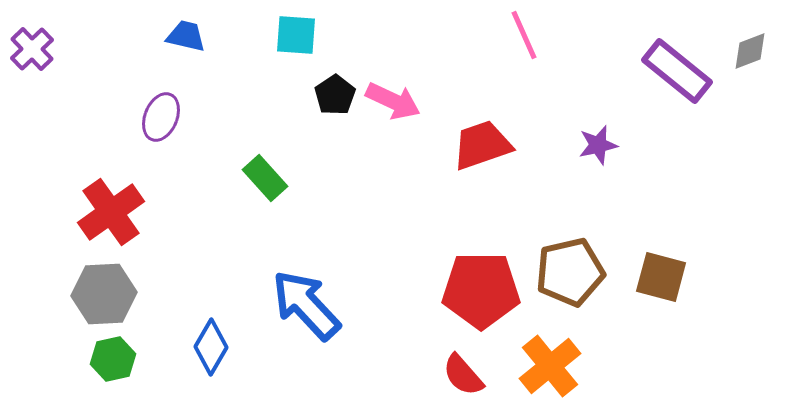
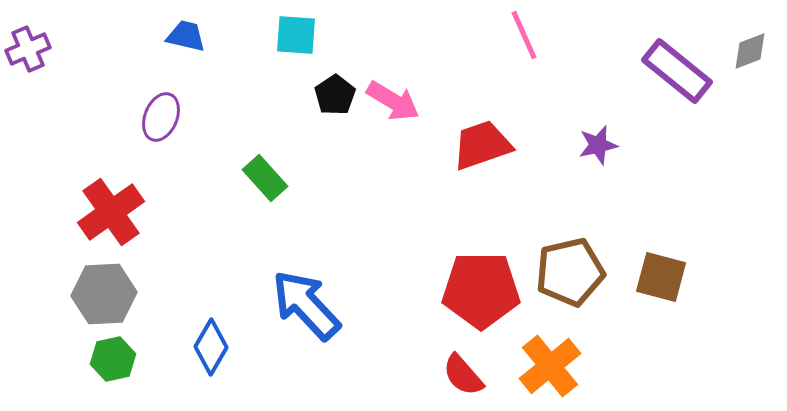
purple cross: moved 4 px left; rotated 21 degrees clockwise
pink arrow: rotated 6 degrees clockwise
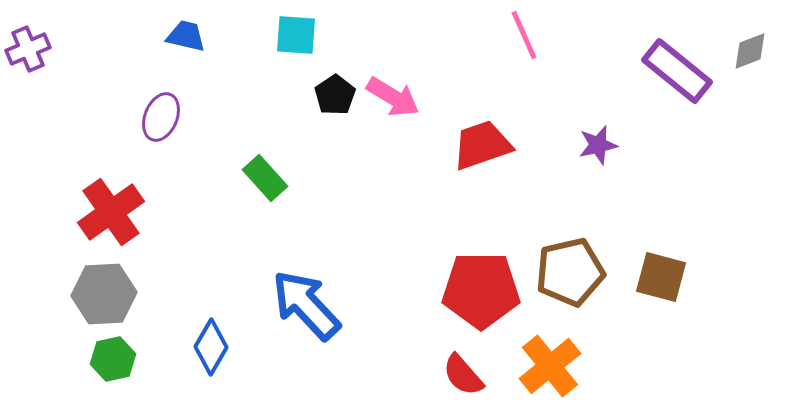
pink arrow: moved 4 px up
